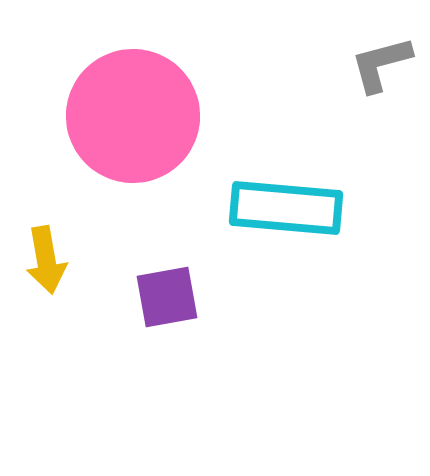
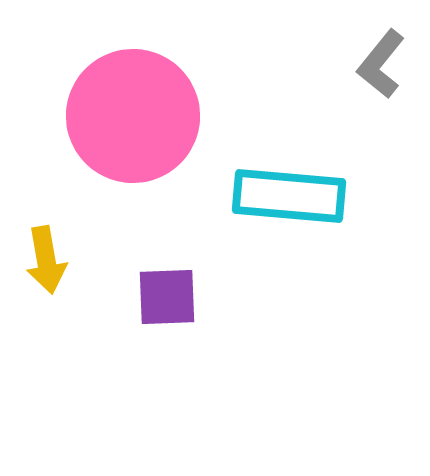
gray L-shape: rotated 36 degrees counterclockwise
cyan rectangle: moved 3 px right, 12 px up
purple square: rotated 8 degrees clockwise
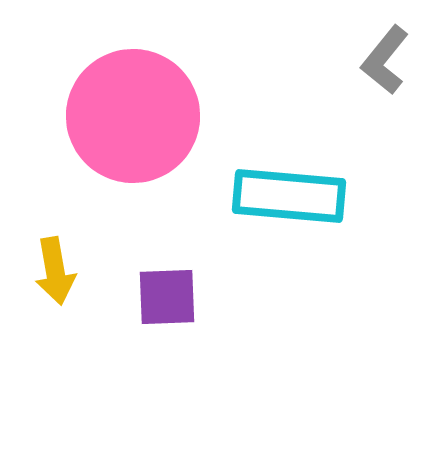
gray L-shape: moved 4 px right, 4 px up
yellow arrow: moved 9 px right, 11 px down
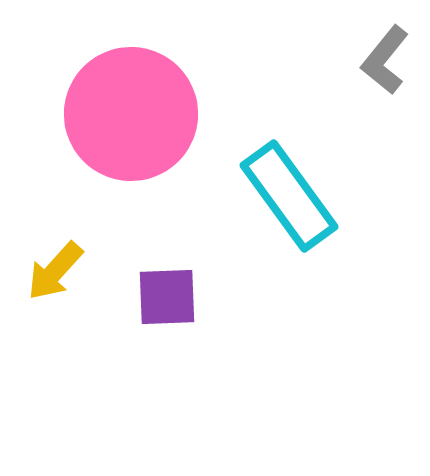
pink circle: moved 2 px left, 2 px up
cyan rectangle: rotated 49 degrees clockwise
yellow arrow: rotated 52 degrees clockwise
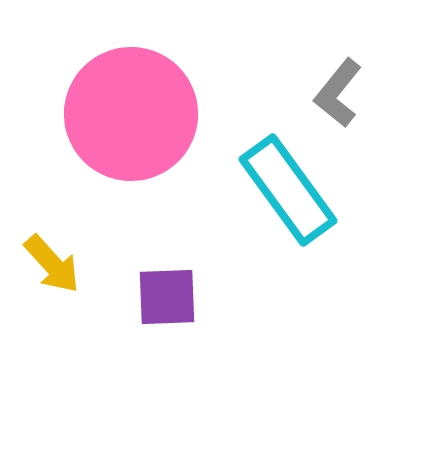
gray L-shape: moved 47 px left, 33 px down
cyan rectangle: moved 1 px left, 6 px up
yellow arrow: moved 3 px left, 7 px up; rotated 84 degrees counterclockwise
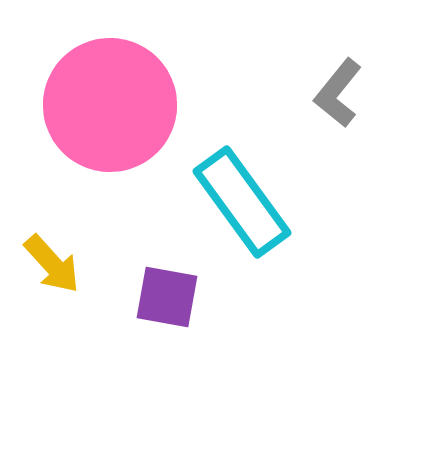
pink circle: moved 21 px left, 9 px up
cyan rectangle: moved 46 px left, 12 px down
purple square: rotated 12 degrees clockwise
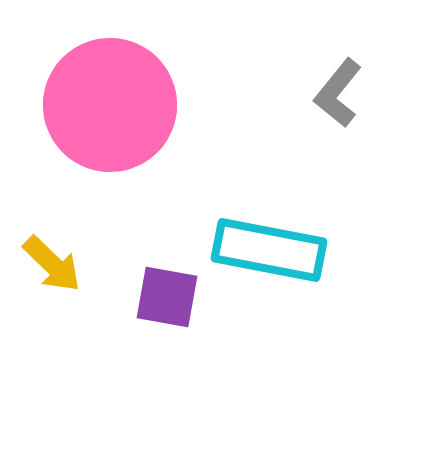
cyan rectangle: moved 27 px right, 48 px down; rotated 43 degrees counterclockwise
yellow arrow: rotated 4 degrees counterclockwise
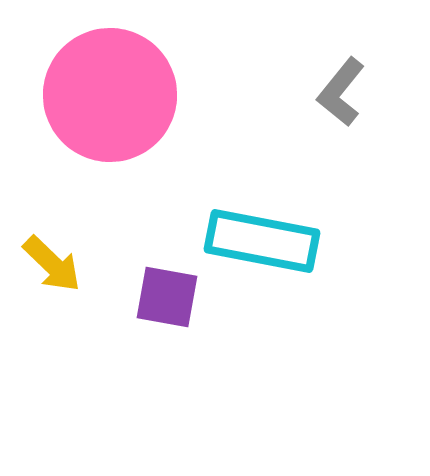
gray L-shape: moved 3 px right, 1 px up
pink circle: moved 10 px up
cyan rectangle: moved 7 px left, 9 px up
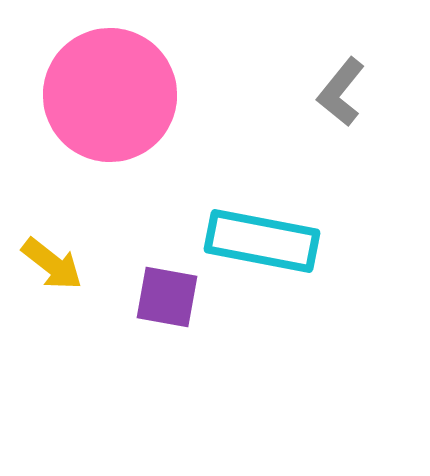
yellow arrow: rotated 6 degrees counterclockwise
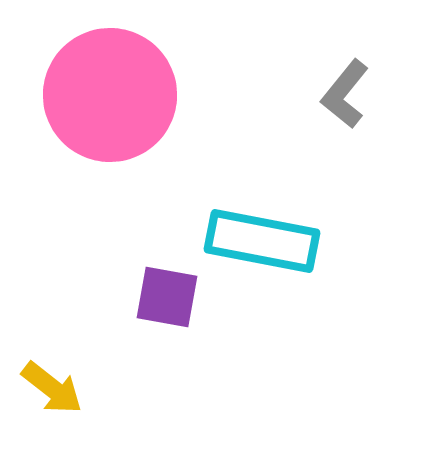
gray L-shape: moved 4 px right, 2 px down
yellow arrow: moved 124 px down
